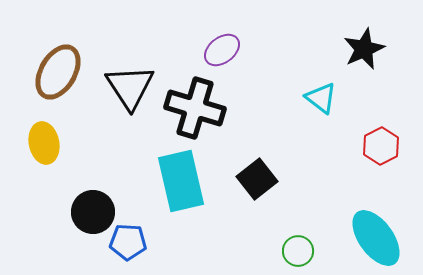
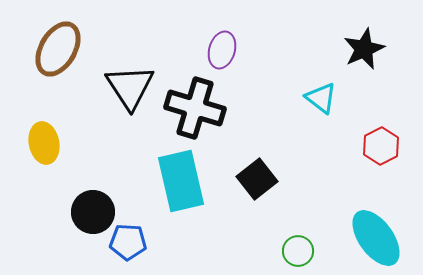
purple ellipse: rotated 36 degrees counterclockwise
brown ellipse: moved 23 px up
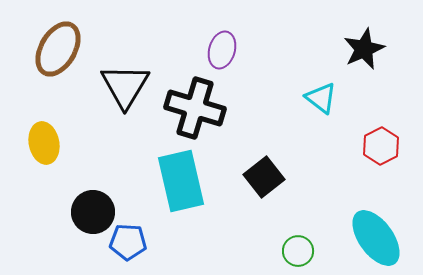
black triangle: moved 5 px left, 1 px up; rotated 4 degrees clockwise
black square: moved 7 px right, 2 px up
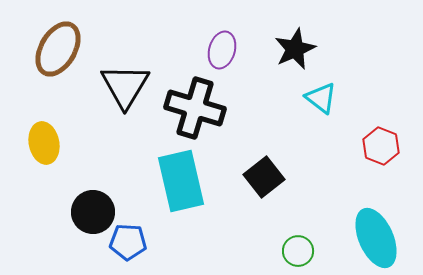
black star: moved 69 px left
red hexagon: rotated 12 degrees counterclockwise
cyan ellipse: rotated 12 degrees clockwise
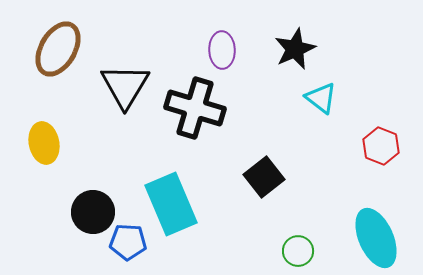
purple ellipse: rotated 18 degrees counterclockwise
cyan rectangle: moved 10 px left, 23 px down; rotated 10 degrees counterclockwise
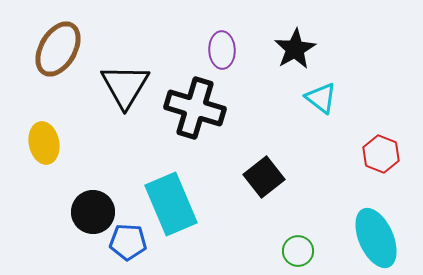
black star: rotated 6 degrees counterclockwise
red hexagon: moved 8 px down
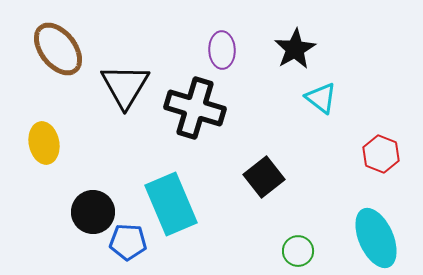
brown ellipse: rotated 68 degrees counterclockwise
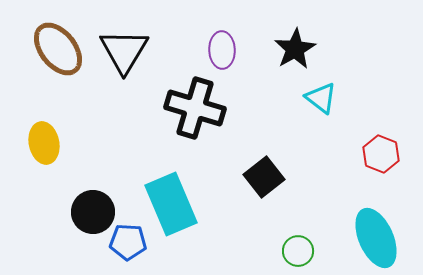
black triangle: moved 1 px left, 35 px up
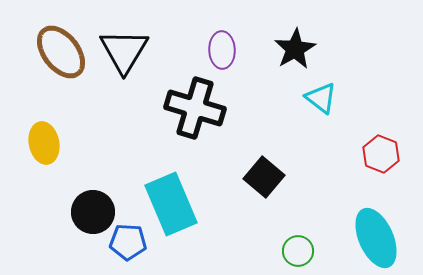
brown ellipse: moved 3 px right, 3 px down
black square: rotated 12 degrees counterclockwise
